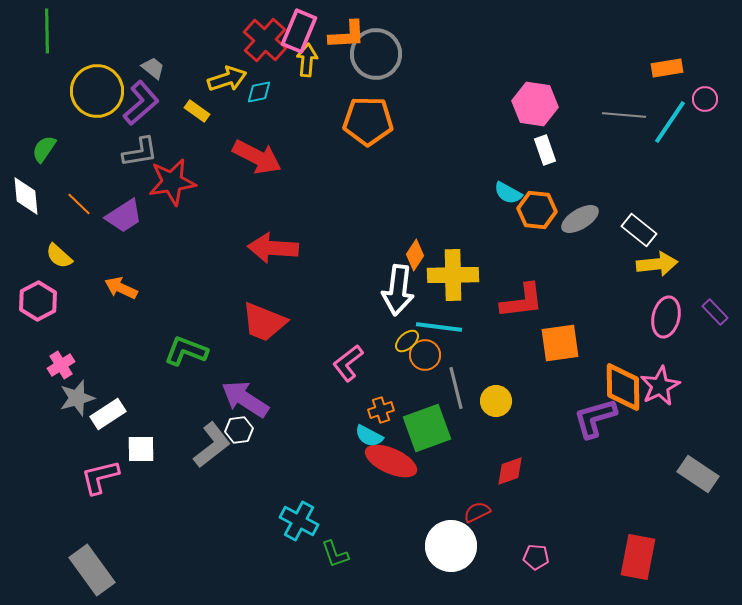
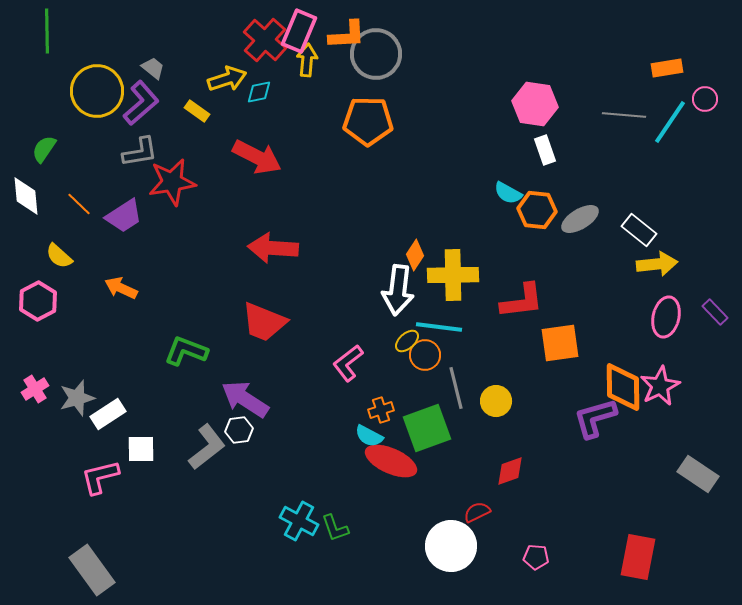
pink cross at (61, 365): moved 26 px left, 24 px down
gray L-shape at (212, 445): moved 5 px left, 2 px down
green L-shape at (335, 554): moved 26 px up
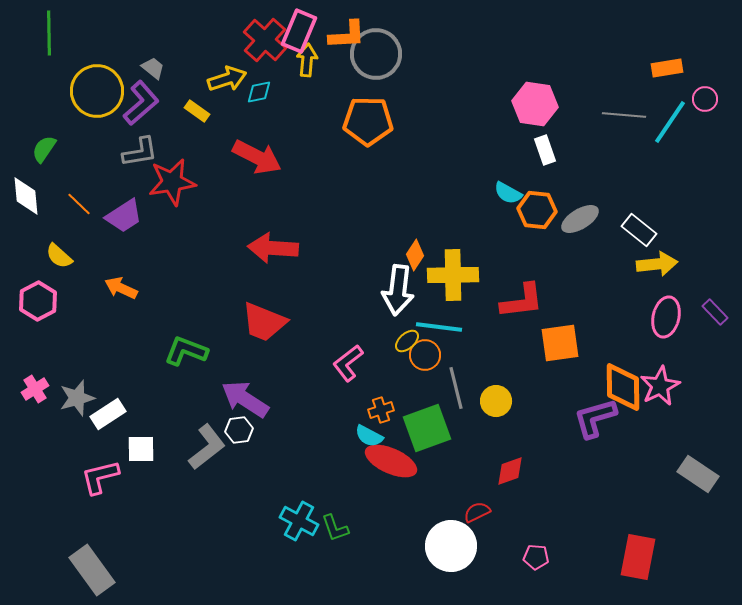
green line at (47, 31): moved 2 px right, 2 px down
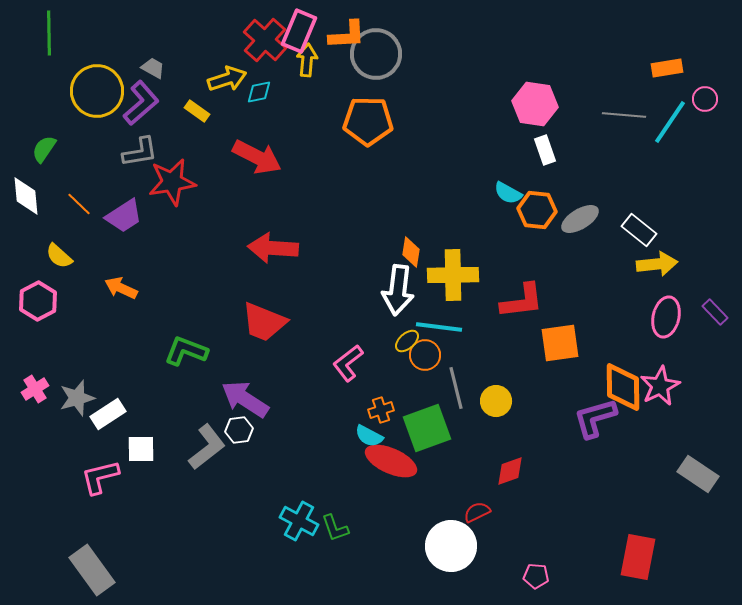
gray trapezoid at (153, 68): rotated 10 degrees counterclockwise
orange diamond at (415, 255): moved 4 px left, 3 px up; rotated 24 degrees counterclockwise
pink pentagon at (536, 557): moved 19 px down
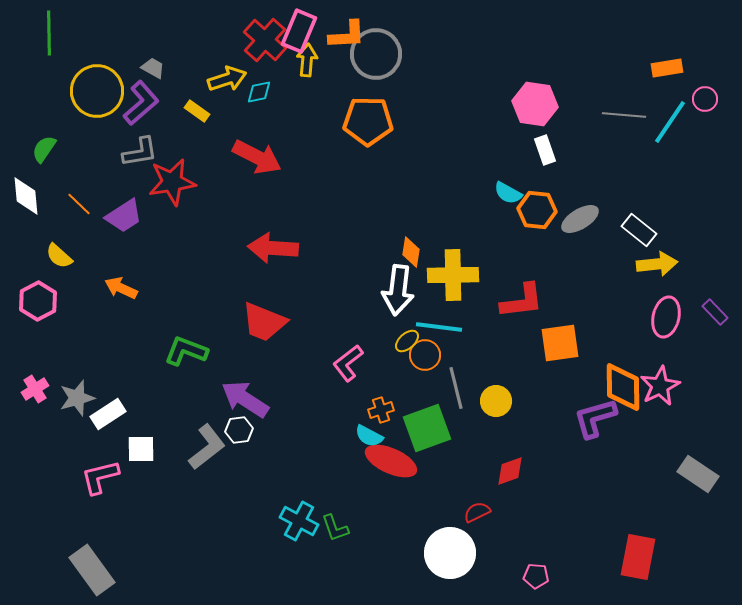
white circle at (451, 546): moved 1 px left, 7 px down
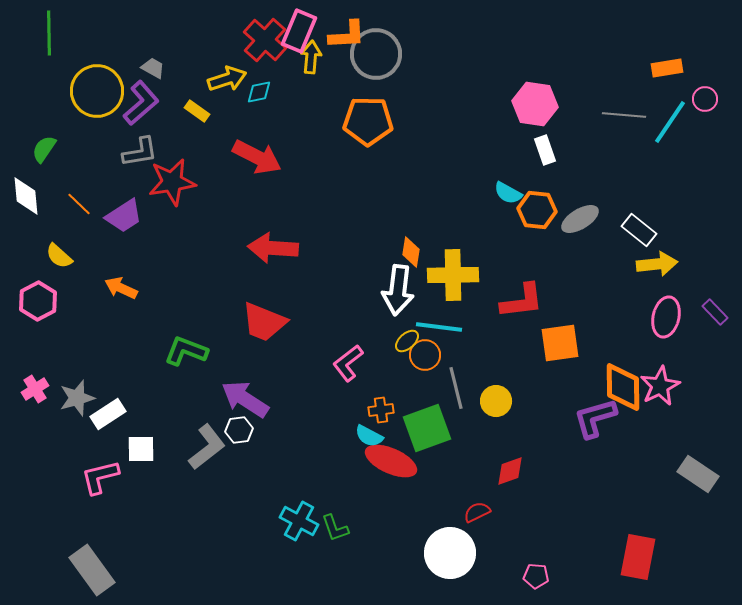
yellow arrow at (307, 60): moved 4 px right, 3 px up
orange cross at (381, 410): rotated 10 degrees clockwise
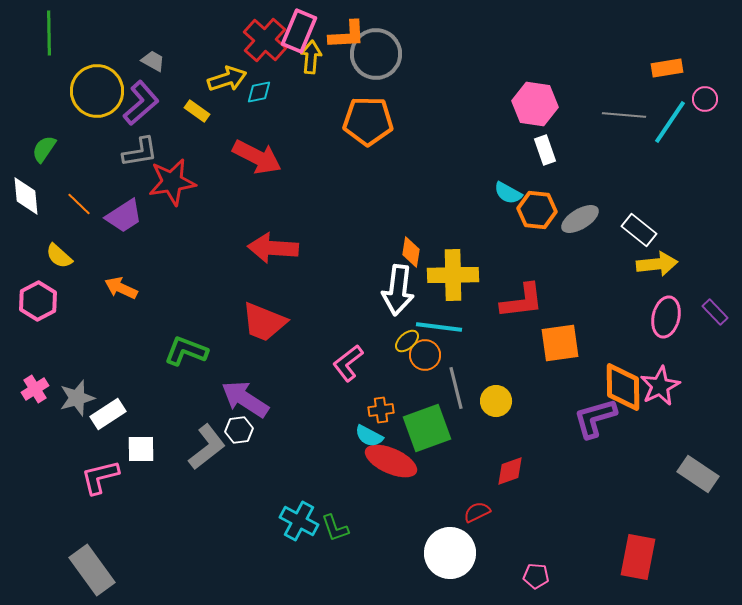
gray trapezoid at (153, 68): moved 7 px up
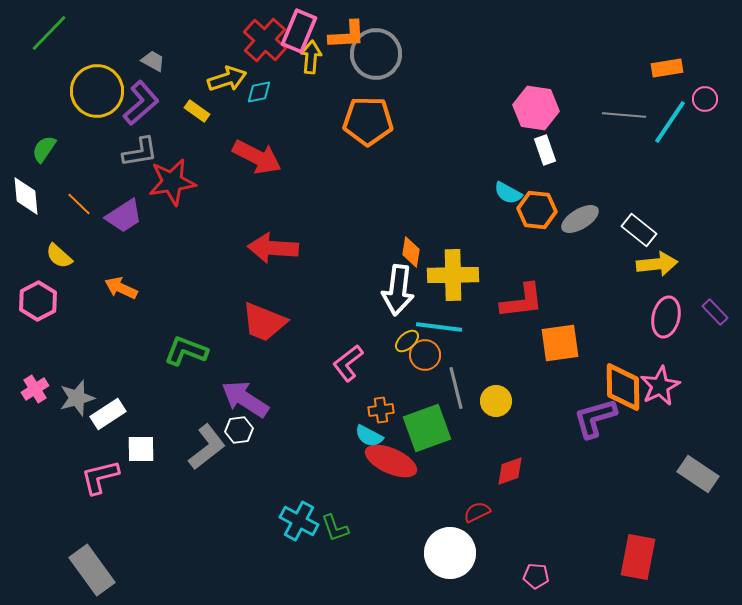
green line at (49, 33): rotated 45 degrees clockwise
pink hexagon at (535, 104): moved 1 px right, 4 px down
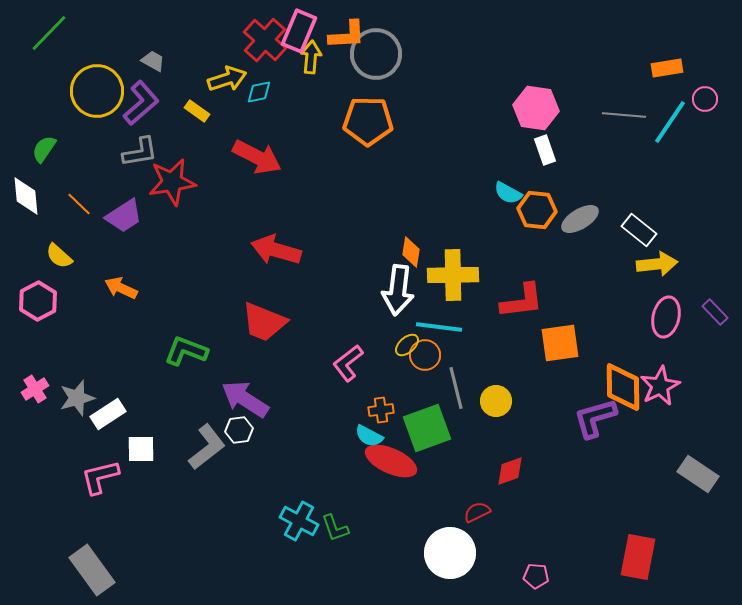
red arrow at (273, 248): moved 3 px right, 2 px down; rotated 12 degrees clockwise
yellow ellipse at (407, 341): moved 4 px down
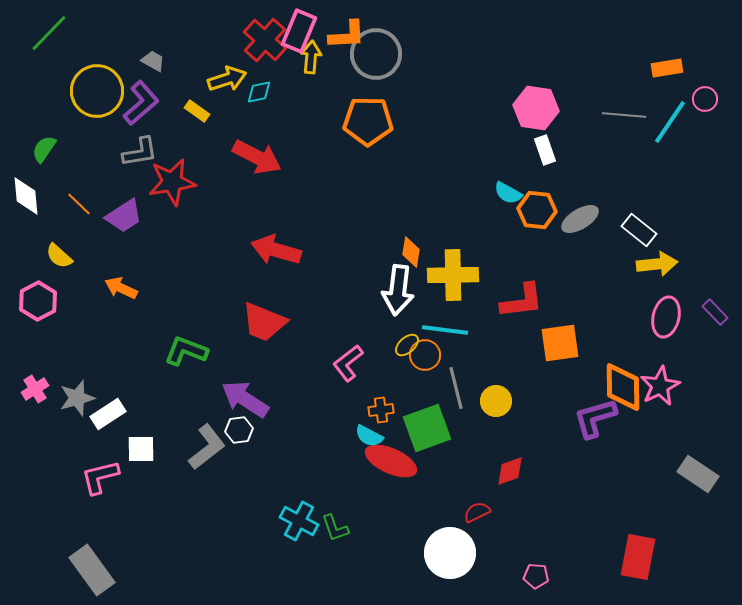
cyan line at (439, 327): moved 6 px right, 3 px down
